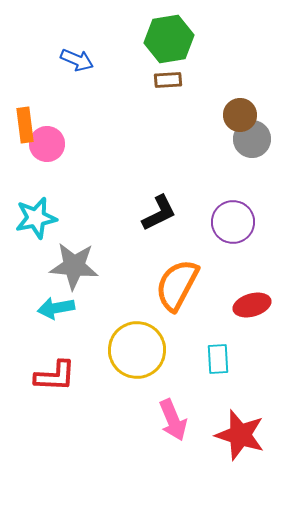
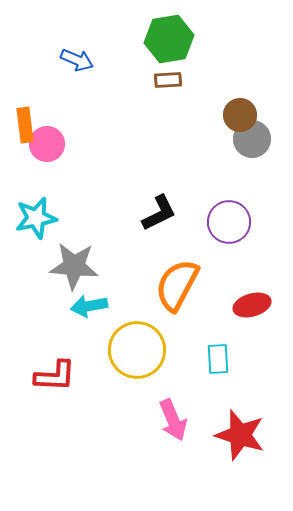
purple circle: moved 4 px left
cyan arrow: moved 33 px right, 2 px up
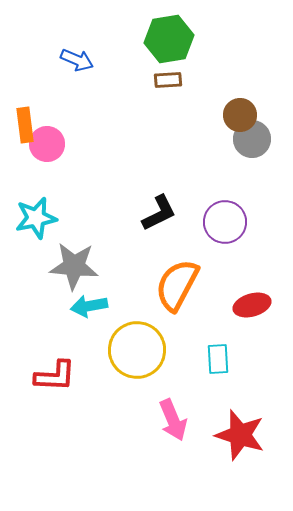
purple circle: moved 4 px left
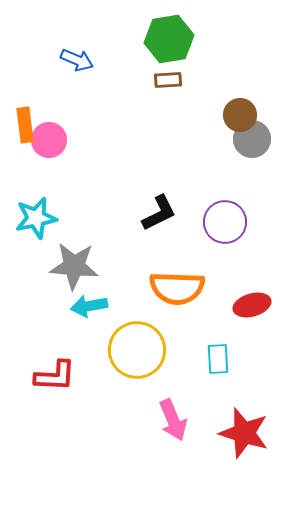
pink circle: moved 2 px right, 4 px up
orange semicircle: moved 3 px down; rotated 116 degrees counterclockwise
red star: moved 4 px right, 2 px up
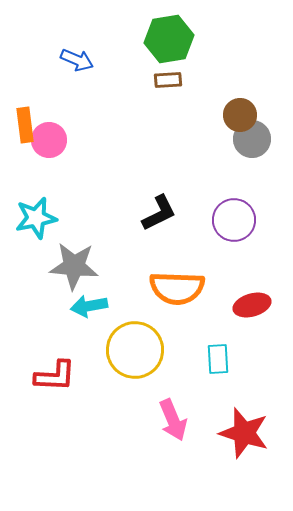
purple circle: moved 9 px right, 2 px up
yellow circle: moved 2 px left
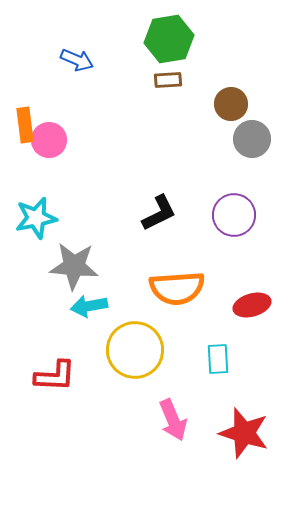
brown circle: moved 9 px left, 11 px up
purple circle: moved 5 px up
orange semicircle: rotated 6 degrees counterclockwise
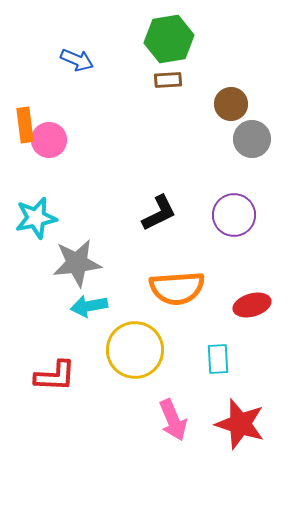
gray star: moved 3 px right, 3 px up; rotated 12 degrees counterclockwise
red star: moved 4 px left, 9 px up
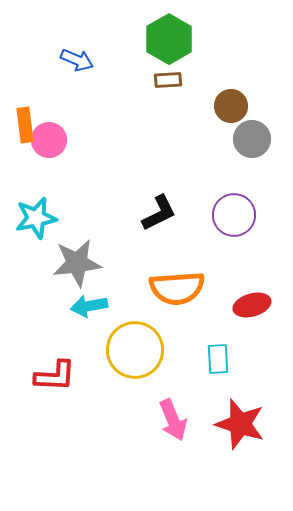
green hexagon: rotated 21 degrees counterclockwise
brown circle: moved 2 px down
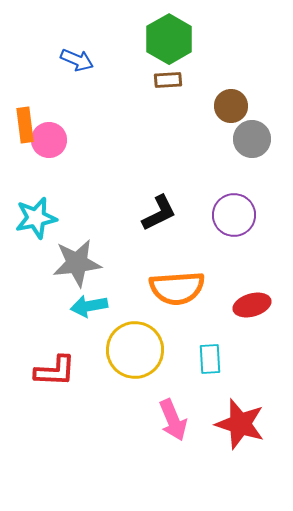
cyan rectangle: moved 8 px left
red L-shape: moved 5 px up
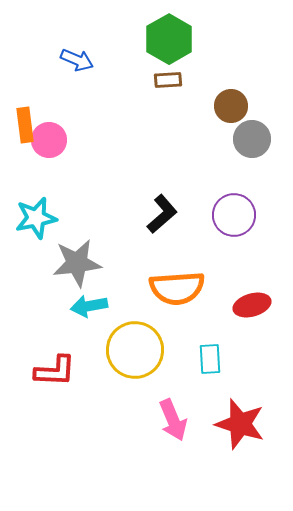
black L-shape: moved 3 px right, 1 px down; rotated 15 degrees counterclockwise
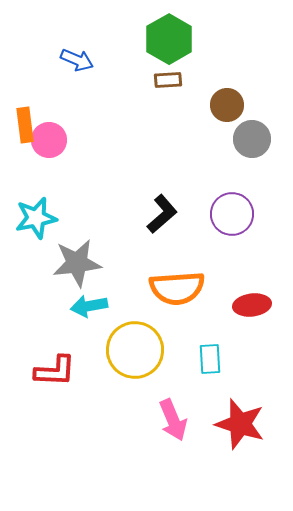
brown circle: moved 4 px left, 1 px up
purple circle: moved 2 px left, 1 px up
red ellipse: rotated 9 degrees clockwise
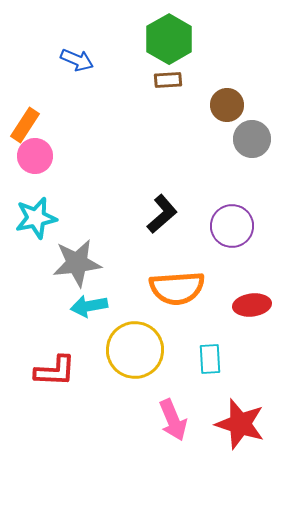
orange rectangle: rotated 40 degrees clockwise
pink circle: moved 14 px left, 16 px down
purple circle: moved 12 px down
